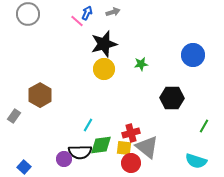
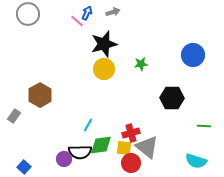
green line: rotated 64 degrees clockwise
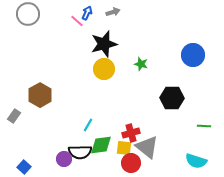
green star: rotated 24 degrees clockwise
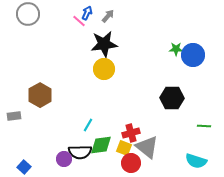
gray arrow: moved 5 px left, 4 px down; rotated 32 degrees counterclockwise
pink line: moved 2 px right
black star: rotated 8 degrees clockwise
green star: moved 35 px right, 15 px up; rotated 16 degrees counterclockwise
gray rectangle: rotated 48 degrees clockwise
yellow square: rotated 14 degrees clockwise
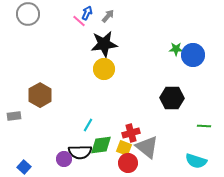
red circle: moved 3 px left
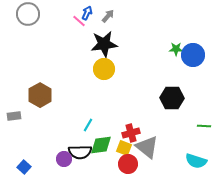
red circle: moved 1 px down
